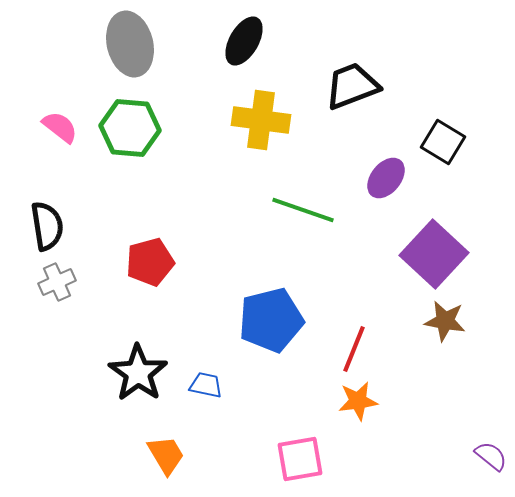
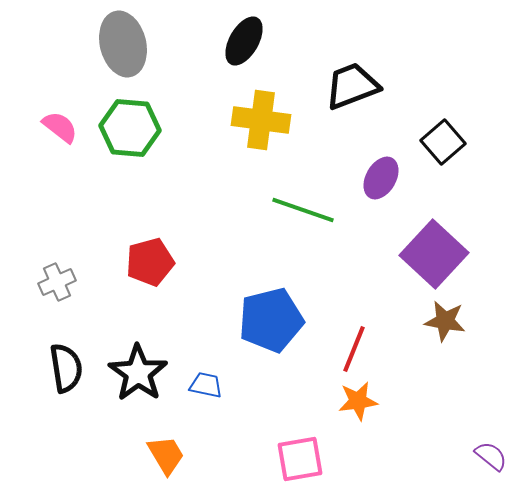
gray ellipse: moved 7 px left
black square: rotated 18 degrees clockwise
purple ellipse: moved 5 px left; rotated 9 degrees counterclockwise
black semicircle: moved 19 px right, 142 px down
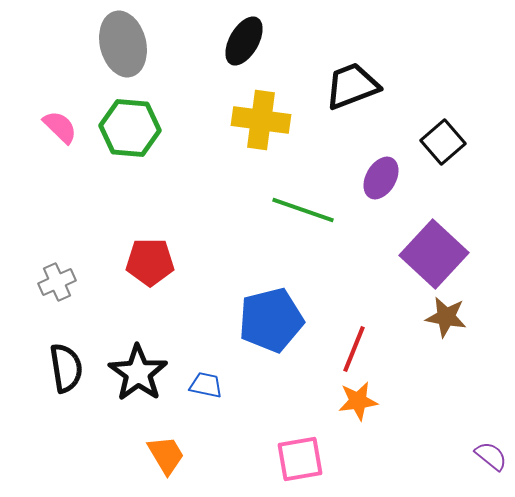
pink semicircle: rotated 6 degrees clockwise
red pentagon: rotated 15 degrees clockwise
brown star: moved 1 px right, 4 px up
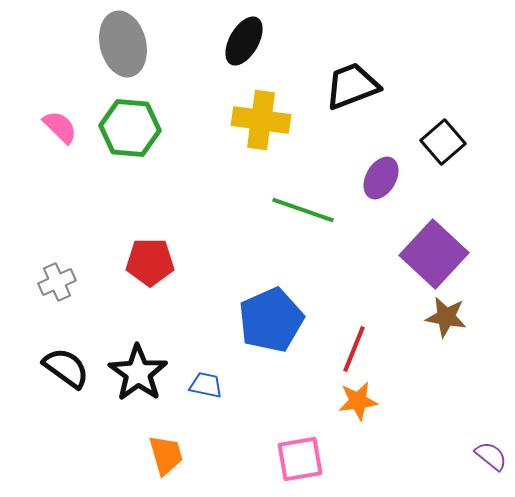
blue pentagon: rotated 10 degrees counterclockwise
black semicircle: rotated 45 degrees counterclockwise
orange trapezoid: rotated 15 degrees clockwise
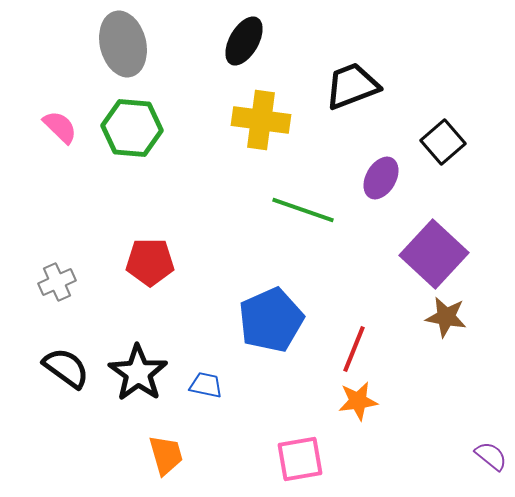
green hexagon: moved 2 px right
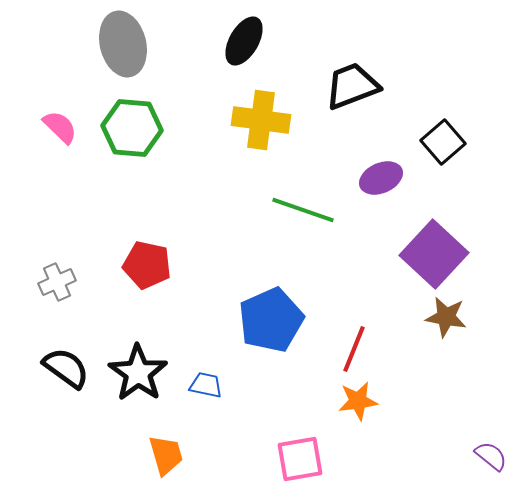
purple ellipse: rotated 36 degrees clockwise
red pentagon: moved 3 px left, 3 px down; rotated 12 degrees clockwise
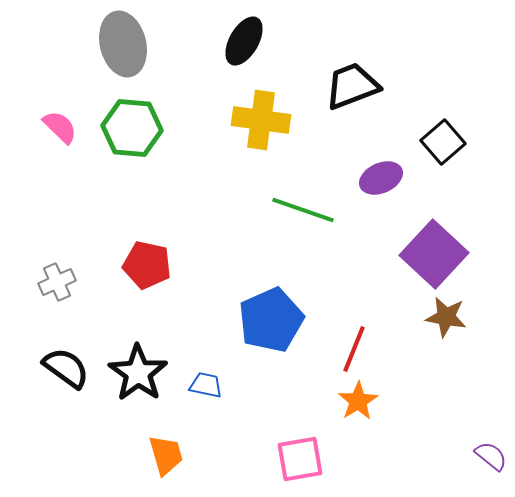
orange star: rotated 24 degrees counterclockwise
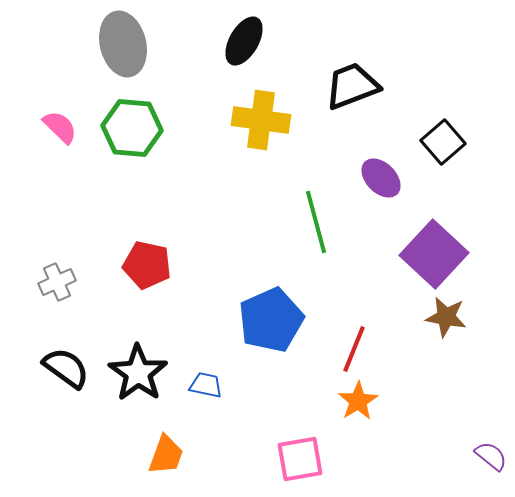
purple ellipse: rotated 69 degrees clockwise
green line: moved 13 px right, 12 px down; rotated 56 degrees clockwise
orange trapezoid: rotated 36 degrees clockwise
